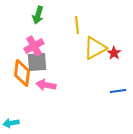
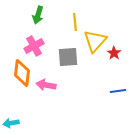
yellow line: moved 2 px left, 3 px up
yellow triangle: moved 7 px up; rotated 20 degrees counterclockwise
gray square: moved 31 px right, 5 px up
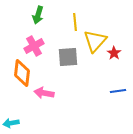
pink arrow: moved 2 px left, 8 px down
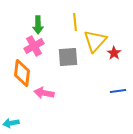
green arrow: moved 10 px down; rotated 18 degrees counterclockwise
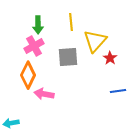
yellow line: moved 4 px left
red star: moved 4 px left, 5 px down
orange diamond: moved 6 px right, 2 px down; rotated 20 degrees clockwise
pink arrow: moved 1 px down
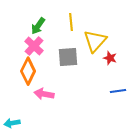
green arrow: moved 1 px down; rotated 36 degrees clockwise
pink cross: rotated 18 degrees counterclockwise
red star: rotated 16 degrees counterclockwise
orange diamond: moved 4 px up
cyan arrow: moved 1 px right
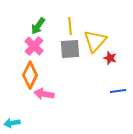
yellow line: moved 1 px left, 4 px down
gray square: moved 2 px right, 8 px up
orange diamond: moved 2 px right, 4 px down
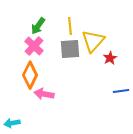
yellow triangle: moved 2 px left
red star: rotated 24 degrees clockwise
blue line: moved 3 px right
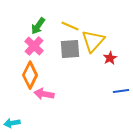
yellow line: rotated 60 degrees counterclockwise
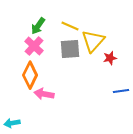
red star: rotated 16 degrees clockwise
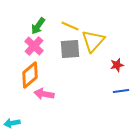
red star: moved 7 px right, 7 px down
orange diamond: rotated 24 degrees clockwise
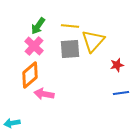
yellow line: rotated 18 degrees counterclockwise
blue line: moved 2 px down
